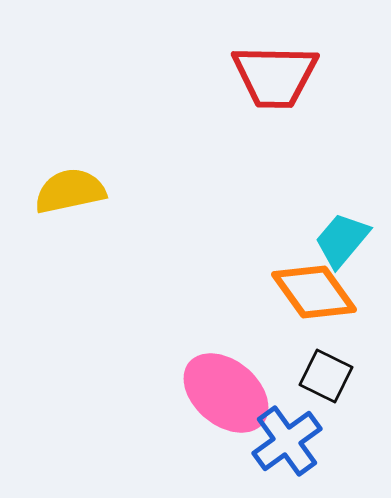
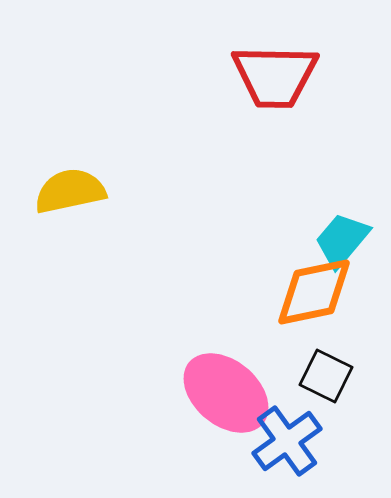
orange diamond: rotated 66 degrees counterclockwise
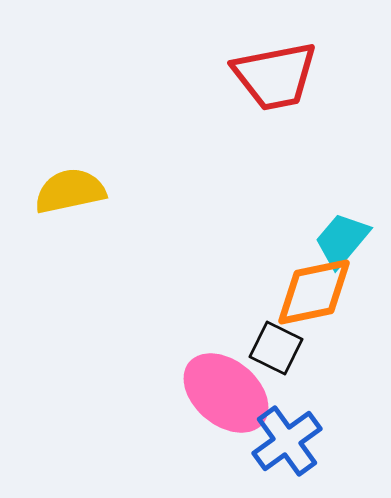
red trapezoid: rotated 12 degrees counterclockwise
black square: moved 50 px left, 28 px up
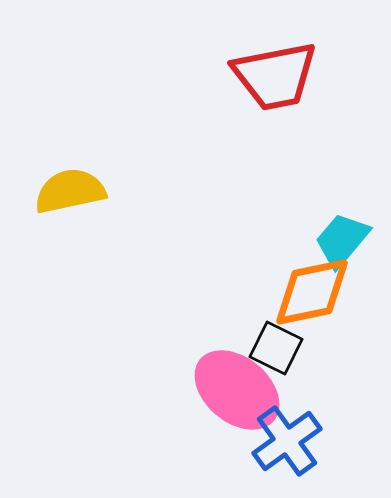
orange diamond: moved 2 px left
pink ellipse: moved 11 px right, 3 px up
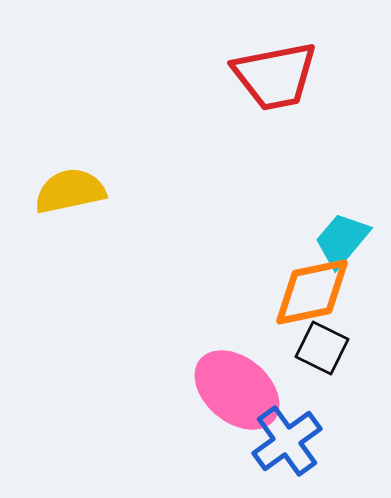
black square: moved 46 px right
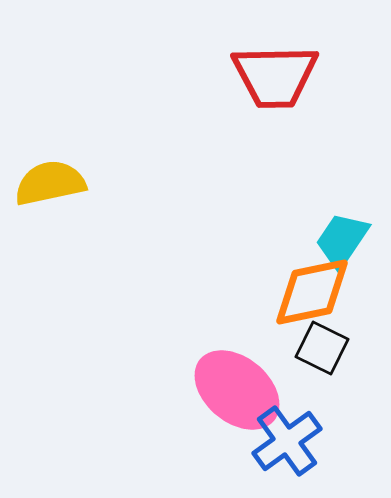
red trapezoid: rotated 10 degrees clockwise
yellow semicircle: moved 20 px left, 8 px up
cyan trapezoid: rotated 6 degrees counterclockwise
